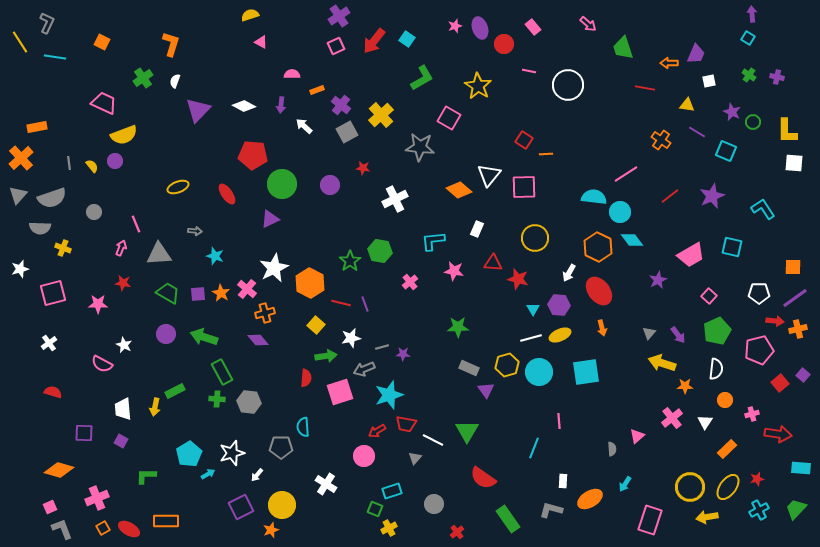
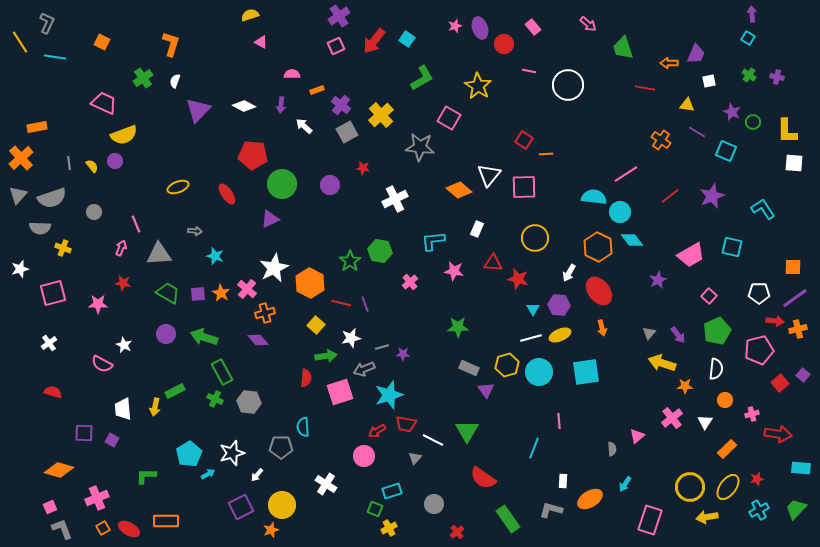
green cross at (217, 399): moved 2 px left; rotated 21 degrees clockwise
purple square at (121, 441): moved 9 px left, 1 px up
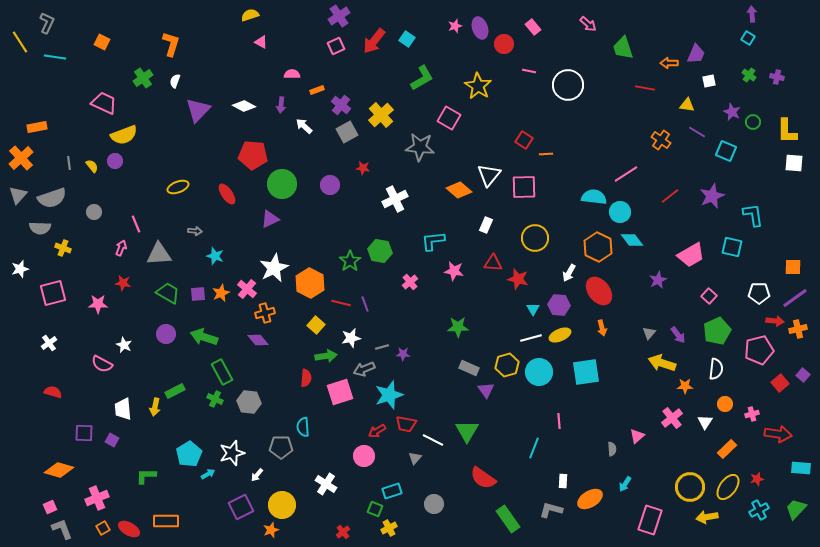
cyan L-shape at (763, 209): moved 10 px left, 6 px down; rotated 25 degrees clockwise
white rectangle at (477, 229): moved 9 px right, 4 px up
orange star at (221, 293): rotated 18 degrees clockwise
orange circle at (725, 400): moved 4 px down
red cross at (457, 532): moved 114 px left
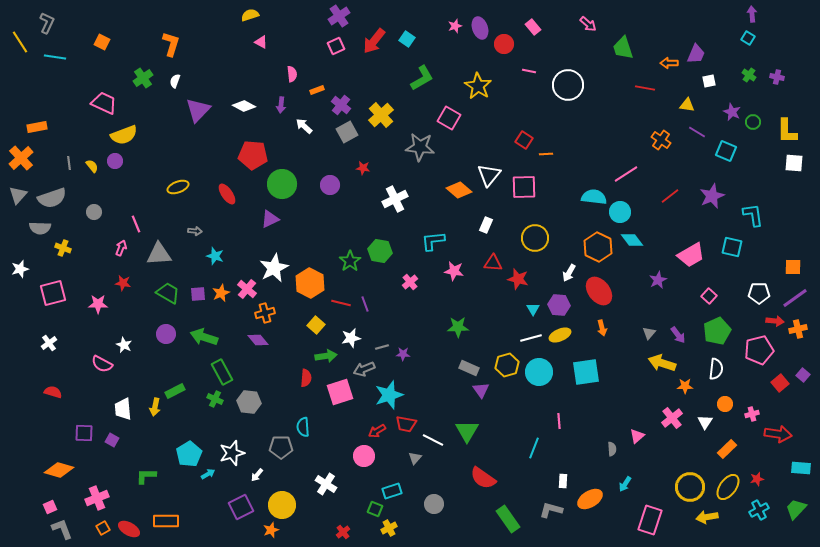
pink semicircle at (292, 74): rotated 84 degrees clockwise
purple triangle at (486, 390): moved 5 px left
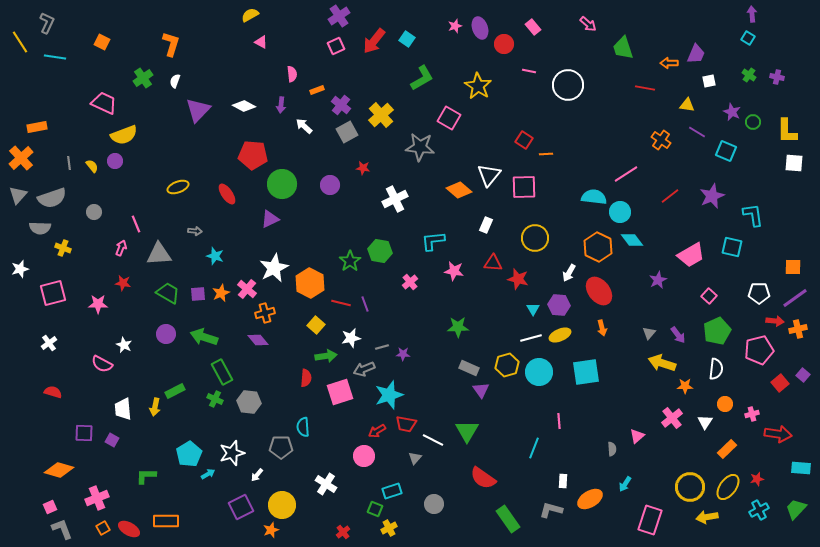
yellow semicircle at (250, 15): rotated 12 degrees counterclockwise
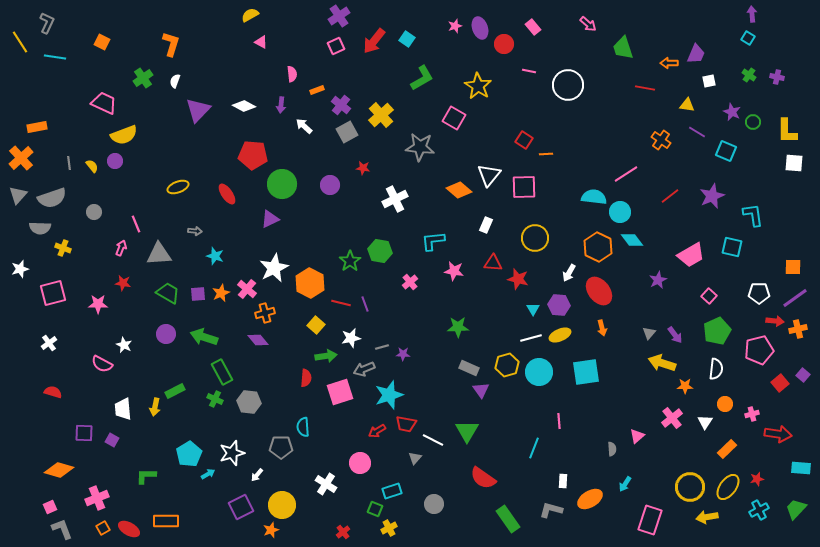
pink square at (449, 118): moved 5 px right
purple arrow at (678, 335): moved 3 px left
pink circle at (364, 456): moved 4 px left, 7 px down
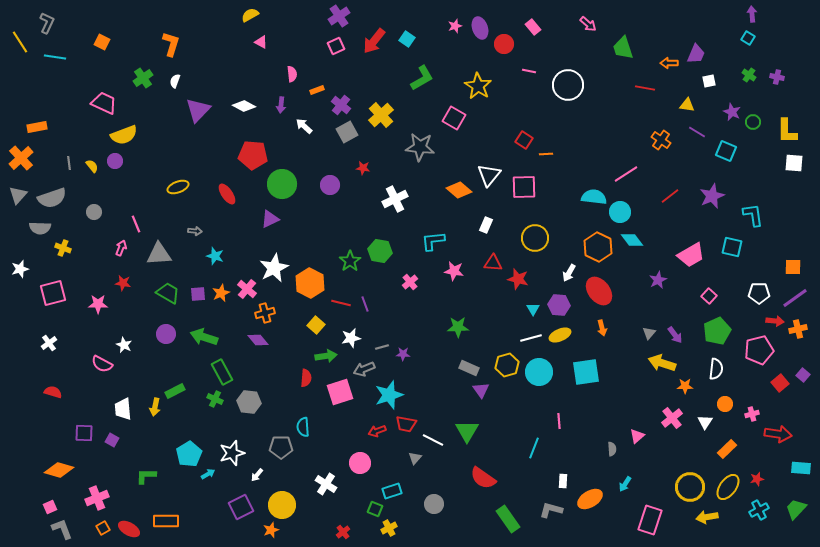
red arrow at (377, 431): rotated 12 degrees clockwise
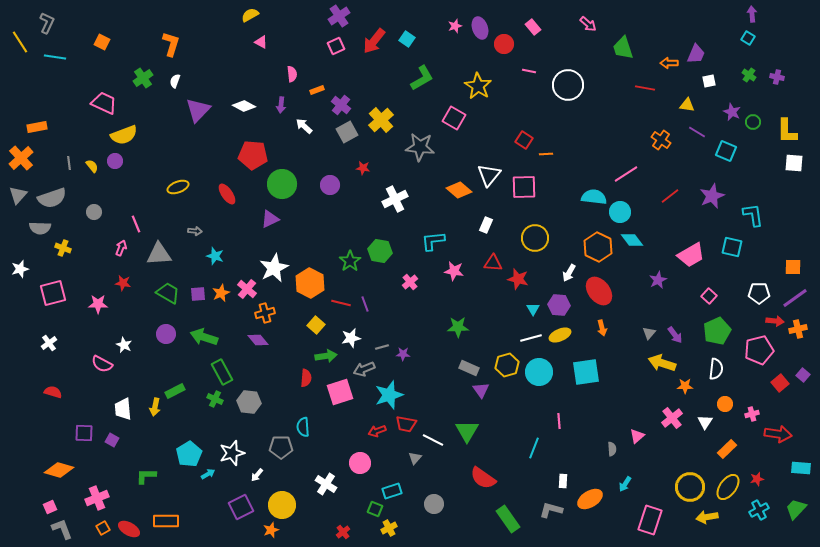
yellow cross at (381, 115): moved 5 px down
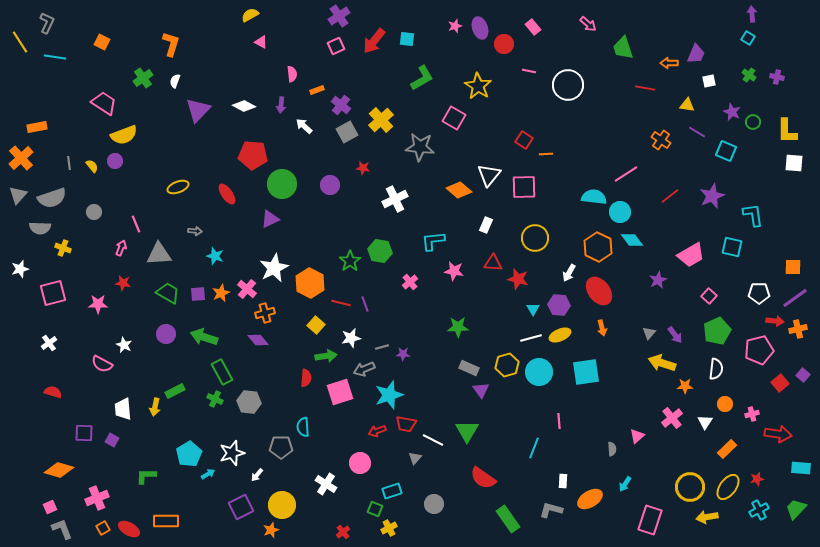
cyan square at (407, 39): rotated 28 degrees counterclockwise
pink trapezoid at (104, 103): rotated 8 degrees clockwise
